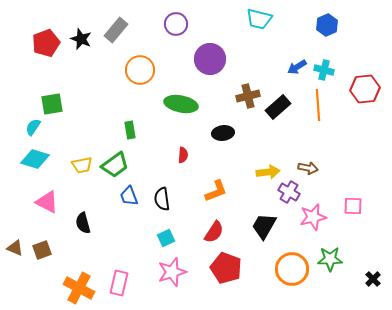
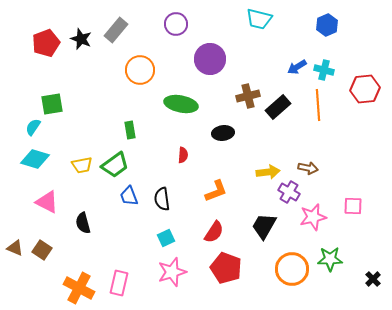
brown square at (42, 250): rotated 36 degrees counterclockwise
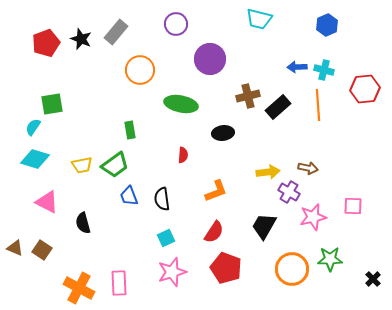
gray rectangle at (116, 30): moved 2 px down
blue arrow at (297, 67): rotated 30 degrees clockwise
pink rectangle at (119, 283): rotated 15 degrees counterclockwise
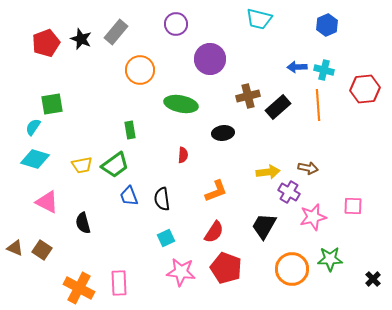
pink star at (172, 272): moved 9 px right; rotated 24 degrees clockwise
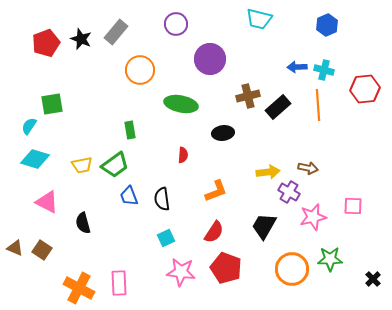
cyan semicircle at (33, 127): moved 4 px left, 1 px up
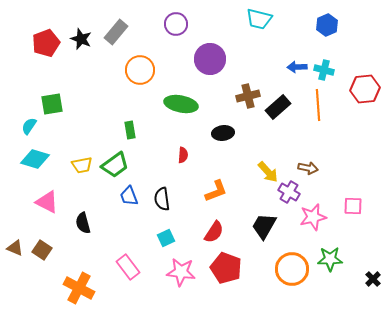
yellow arrow at (268, 172): rotated 55 degrees clockwise
pink rectangle at (119, 283): moved 9 px right, 16 px up; rotated 35 degrees counterclockwise
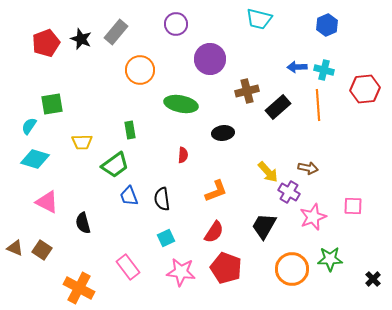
brown cross at (248, 96): moved 1 px left, 5 px up
yellow trapezoid at (82, 165): moved 23 px up; rotated 10 degrees clockwise
pink star at (313, 217): rotated 8 degrees counterclockwise
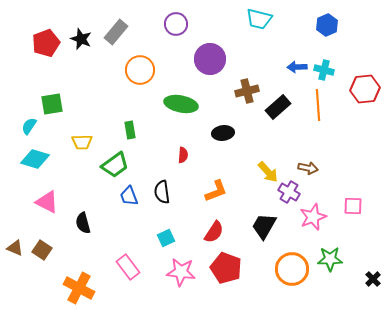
black semicircle at (162, 199): moved 7 px up
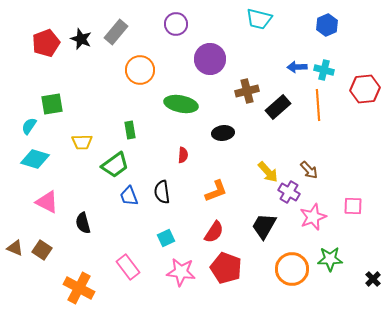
brown arrow at (308, 168): moved 1 px right, 2 px down; rotated 36 degrees clockwise
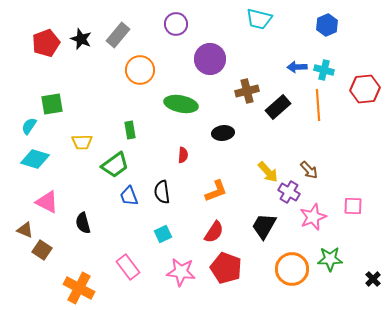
gray rectangle at (116, 32): moved 2 px right, 3 px down
cyan square at (166, 238): moved 3 px left, 4 px up
brown triangle at (15, 248): moved 10 px right, 18 px up
